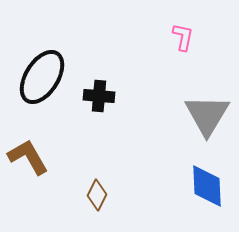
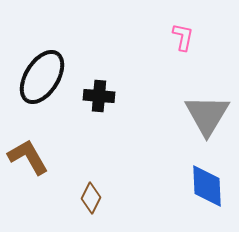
brown diamond: moved 6 px left, 3 px down
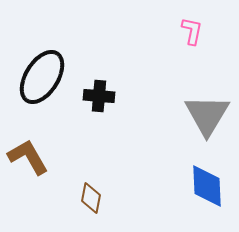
pink L-shape: moved 9 px right, 6 px up
brown diamond: rotated 16 degrees counterclockwise
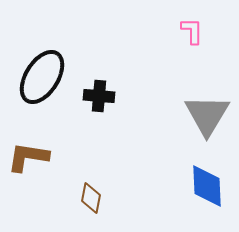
pink L-shape: rotated 12 degrees counterclockwise
brown L-shape: rotated 51 degrees counterclockwise
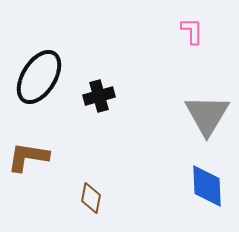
black ellipse: moved 3 px left
black cross: rotated 20 degrees counterclockwise
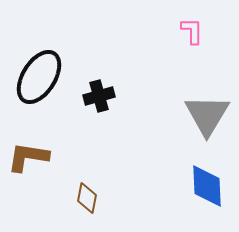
brown diamond: moved 4 px left
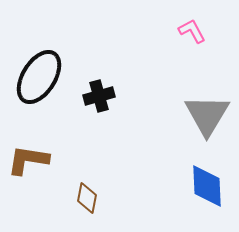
pink L-shape: rotated 28 degrees counterclockwise
brown L-shape: moved 3 px down
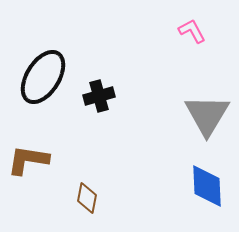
black ellipse: moved 4 px right
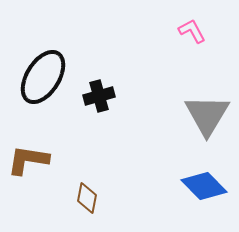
blue diamond: moved 3 px left; rotated 42 degrees counterclockwise
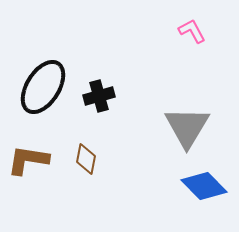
black ellipse: moved 10 px down
gray triangle: moved 20 px left, 12 px down
brown diamond: moved 1 px left, 39 px up
